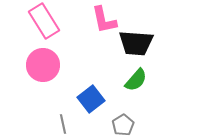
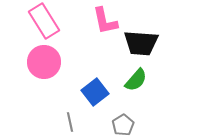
pink L-shape: moved 1 px right, 1 px down
black trapezoid: moved 5 px right
pink circle: moved 1 px right, 3 px up
blue square: moved 4 px right, 7 px up
gray line: moved 7 px right, 2 px up
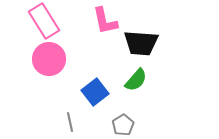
pink circle: moved 5 px right, 3 px up
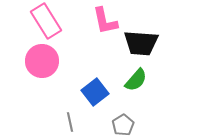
pink rectangle: moved 2 px right
pink circle: moved 7 px left, 2 px down
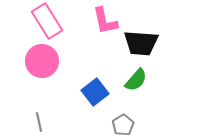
pink rectangle: moved 1 px right
gray line: moved 31 px left
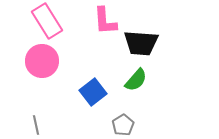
pink L-shape: rotated 8 degrees clockwise
blue square: moved 2 px left
gray line: moved 3 px left, 3 px down
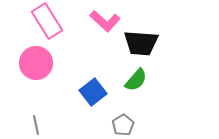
pink L-shape: rotated 44 degrees counterclockwise
pink circle: moved 6 px left, 2 px down
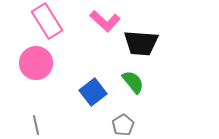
green semicircle: moved 3 px left, 2 px down; rotated 80 degrees counterclockwise
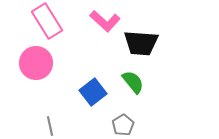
gray line: moved 14 px right, 1 px down
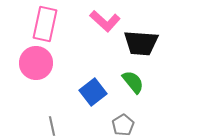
pink rectangle: moved 2 px left, 3 px down; rotated 44 degrees clockwise
gray line: moved 2 px right
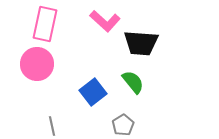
pink circle: moved 1 px right, 1 px down
